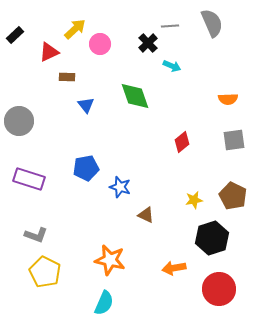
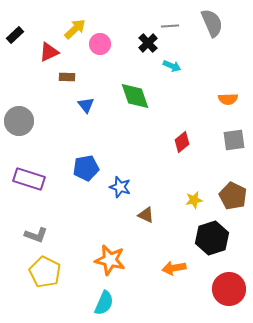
red circle: moved 10 px right
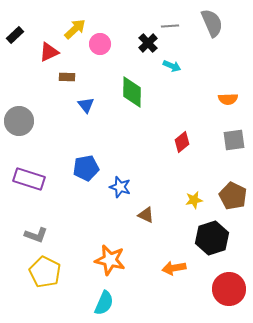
green diamond: moved 3 px left, 4 px up; rotated 20 degrees clockwise
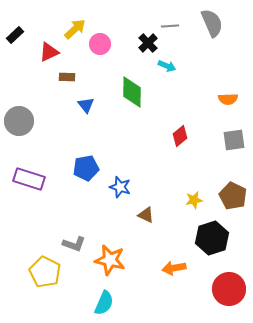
cyan arrow: moved 5 px left
red diamond: moved 2 px left, 6 px up
gray L-shape: moved 38 px right, 9 px down
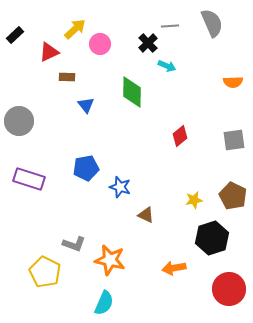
orange semicircle: moved 5 px right, 17 px up
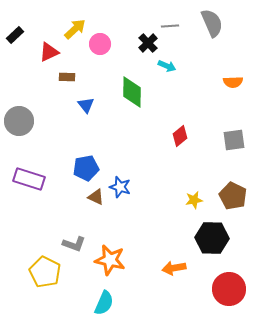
brown triangle: moved 50 px left, 18 px up
black hexagon: rotated 20 degrees clockwise
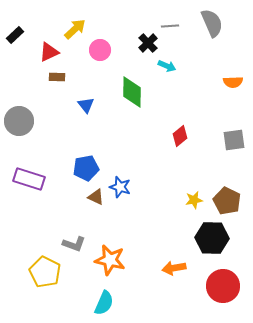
pink circle: moved 6 px down
brown rectangle: moved 10 px left
brown pentagon: moved 6 px left, 5 px down
red circle: moved 6 px left, 3 px up
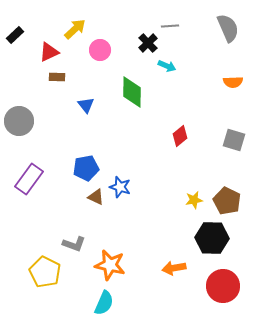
gray semicircle: moved 16 px right, 5 px down
gray square: rotated 25 degrees clockwise
purple rectangle: rotated 72 degrees counterclockwise
orange star: moved 5 px down
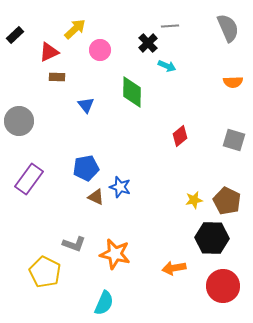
orange star: moved 5 px right, 11 px up
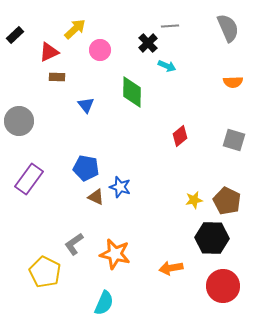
blue pentagon: rotated 20 degrees clockwise
gray L-shape: rotated 125 degrees clockwise
orange arrow: moved 3 px left
